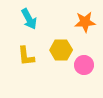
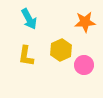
yellow hexagon: rotated 25 degrees counterclockwise
yellow L-shape: rotated 15 degrees clockwise
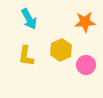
pink circle: moved 2 px right
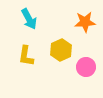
pink circle: moved 2 px down
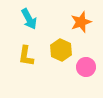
orange star: moved 4 px left; rotated 15 degrees counterclockwise
yellow hexagon: rotated 10 degrees counterclockwise
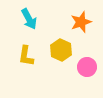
pink circle: moved 1 px right
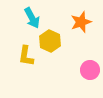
cyan arrow: moved 3 px right, 1 px up
yellow hexagon: moved 11 px left, 9 px up
pink circle: moved 3 px right, 3 px down
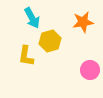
orange star: moved 2 px right; rotated 10 degrees clockwise
yellow hexagon: rotated 20 degrees clockwise
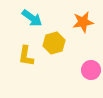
cyan arrow: rotated 25 degrees counterclockwise
yellow hexagon: moved 4 px right, 2 px down
pink circle: moved 1 px right
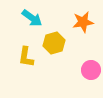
yellow L-shape: moved 1 px down
